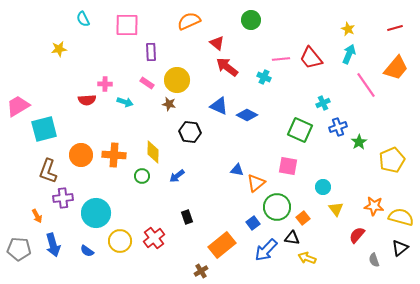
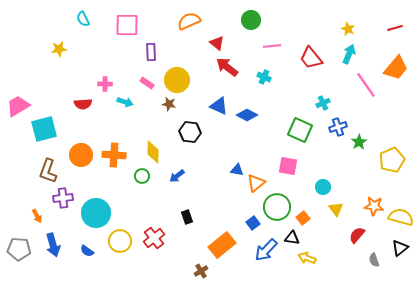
pink line at (281, 59): moved 9 px left, 13 px up
red semicircle at (87, 100): moved 4 px left, 4 px down
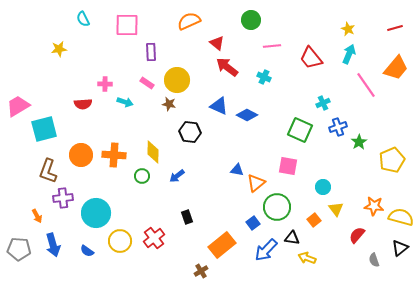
orange square at (303, 218): moved 11 px right, 2 px down
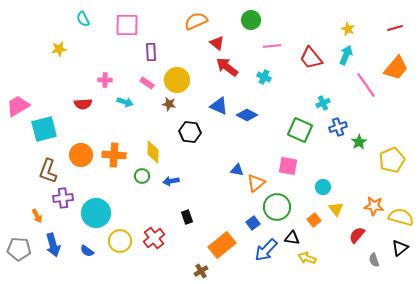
orange semicircle at (189, 21): moved 7 px right
cyan arrow at (349, 54): moved 3 px left, 1 px down
pink cross at (105, 84): moved 4 px up
blue arrow at (177, 176): moved 6 px left, 5 px down; rotated 28 degrees clockwise
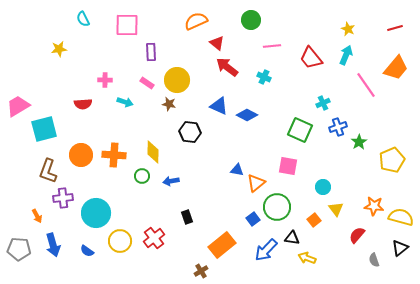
blue square at (253, 223): moved 4 px up
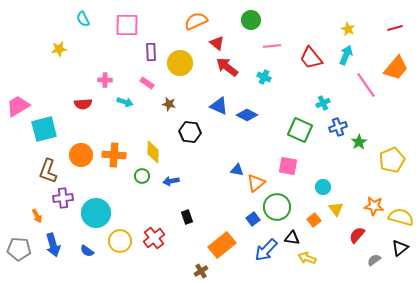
yellow circle at (177, 80): moved 3 px right, 17 px up
gray semicircle at (374, 260): rotated 72 degrees clockwise
